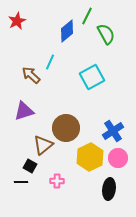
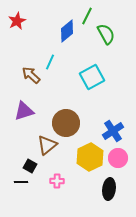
brown circle: moved 5 px up
brown triangle: moved 4 px right
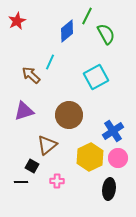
cyan square: moved 4 px right
brown circle: moved 3 px right, 8 px up
black square: moved 2 px right
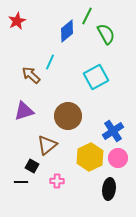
brown circle: moved 1 px left, 1 px down
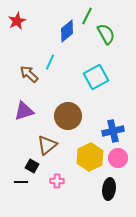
brown arrow: moved 2 px left, 1 px up
blue cross: rotated 20 degrees clockwise
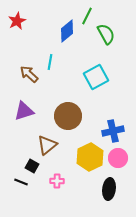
cyan line: rotated 14 degrees counterclockwise
black line: rotated 24 degrees clockwise
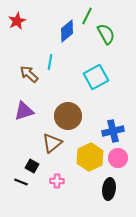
brown triangle: moved 5 px right, 2 px up
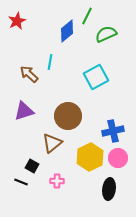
green semicircle: rotated 85 degrees counterclockwise
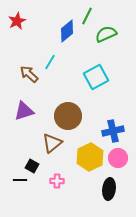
cyan line: rotated 21 degrees clockwise
black line: moved 1 px left, 2 px up; rotated 24 degrees counterclockwise
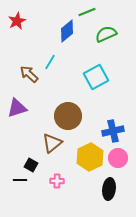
green line: moved 4 px up; rotated 42 degrees clockwise
purple triangle: moved 7 px left, 3 px up
black square: moved 1 px left, 1 px up
